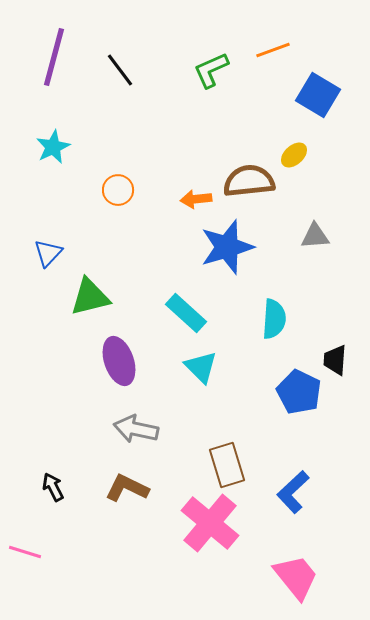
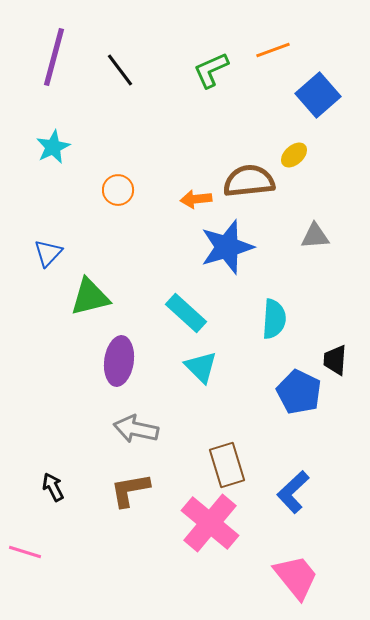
blue square: rotated 18 degrees clockwise
purple ellipse: rotated 27 degrees clockwise
brown L-shape: moved 3 px right, 2 px down; rotated 36 degrees counterclockwise
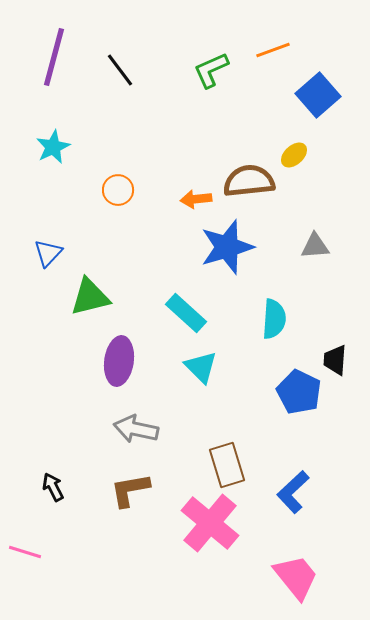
gray triangle: moved 10 px down
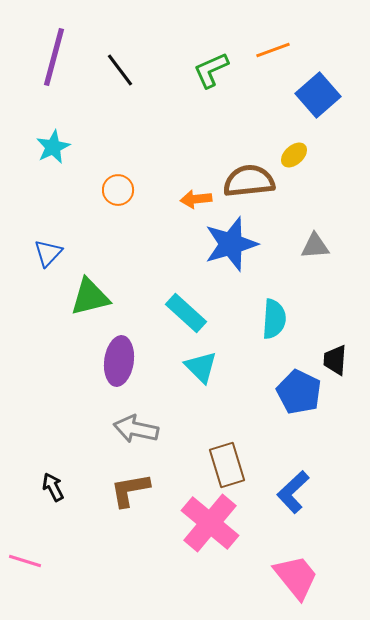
blue star: moved 4 px right, 3 px up
pink line: moved 9 px down
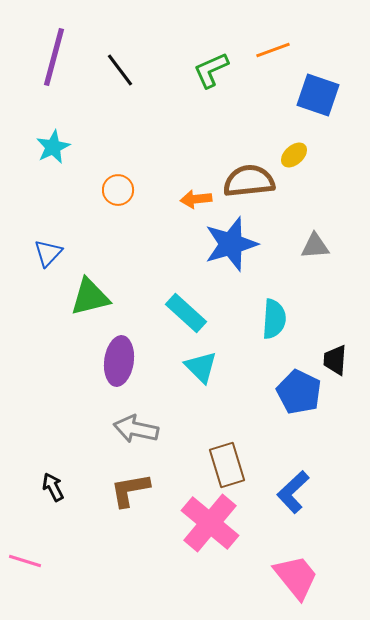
blue square: rotated 30 degrees counterclockwise
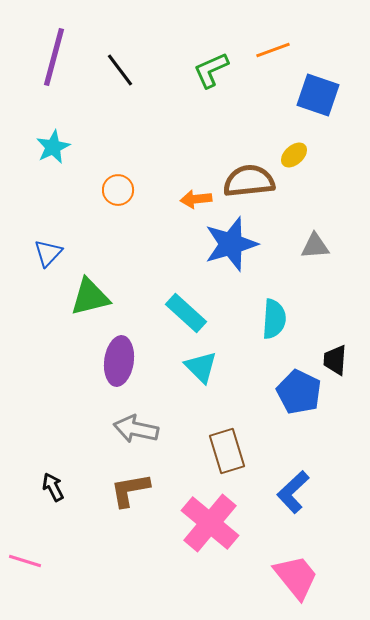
brown rectangle: moved 14 px up
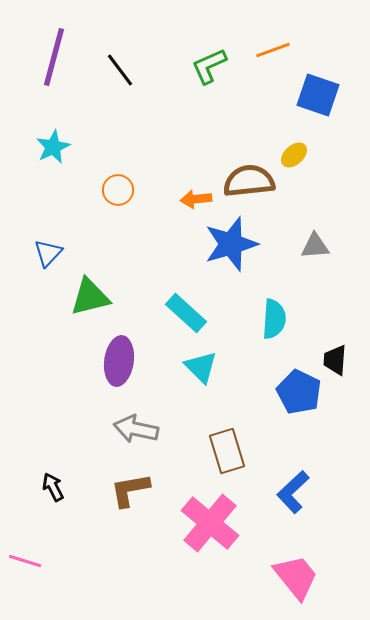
green L-shape: moved 2 px left, 4 px up
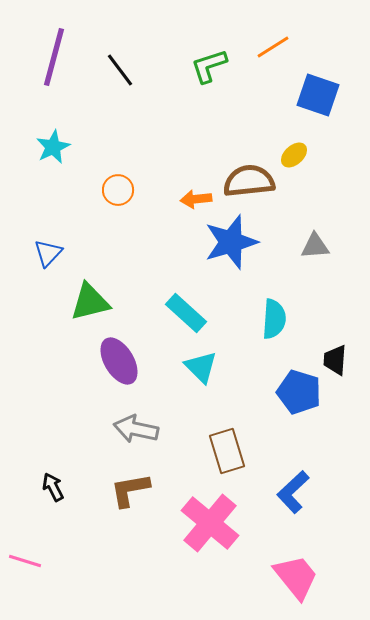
orange line: moved 3 px up; rotated 12 degrees counterclockwise
green L-shape: rotated 6 degrees clockwise
blue star: moved 2 px up
green triangle: moved 5 px down
purple ellipse: rotated 39 degrees counterclockwise
blue pentagon: rotated 9 degrees counterclockwise
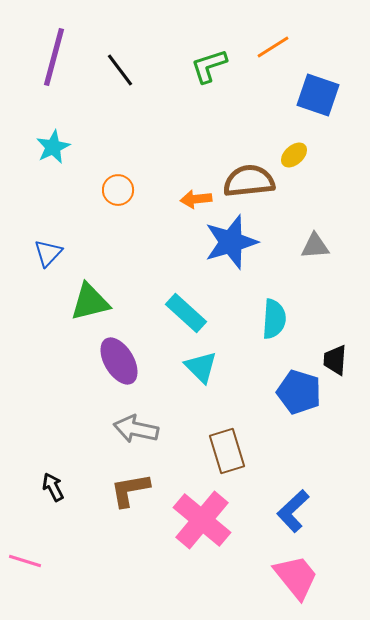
blue L-shape: moved 19 px down
pink cross: moved 8 px left, 3 px up
